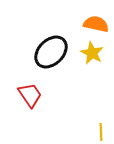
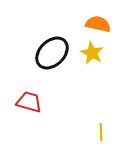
orange semicircle: moved 2 px right
black ellipse: moved 1 px right, 1 px down
red trapezoid: moved 1 px left, 7 px down; rotated 40 degrees counterclockwise
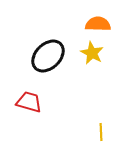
orange semicircle: rotated 10 degrees counterclockwise
black ellipse: moved 4 px left, 3 px down
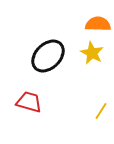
yellow line: moved 21 px up; rotated 36 degrees clockwise
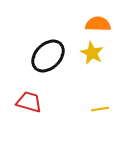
yellow line: moved 1 px left, 2 px up; rotated 48 degrees clockwise
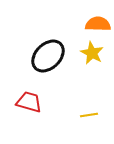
yellow line: moved 11 px left, 6 px down
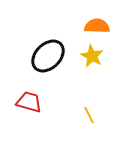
orange semicircle: moved 1 px left, 2 px down
yellow star: moved 3 px down
yellow line: rotated 72 degrees clockwise
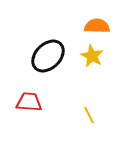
red trapezoid: rotated 12 degrees counterclockwise
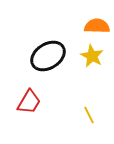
black ellipse: rotated 12 degrees clockwise
red trapezoid: rotated 116 degrees clockwise
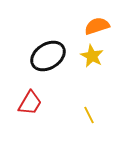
orange semicircle: rotated 20 degrees counterclockwise
red trapezoid: moved 1 px right, 1 px down
